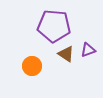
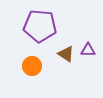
purple pentagon: moved 14 px left
purple triangle: rotated 21 degrees clockwise
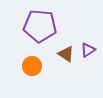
purple triangle: rotated 35 degrees counterclockwise
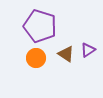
purple pentagon: rotated 12 degrees clockwise
orange circle: moved 4 px right, 8 px up
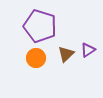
brown triangle: rotated 42 degrees clockwise
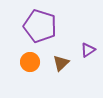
brown triangle: moved 5 px left, 9 px down
orange circle: moved 6 px left, 4 px down
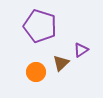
purple triangle: moved 7 px left
orange circle: moved 6 px right, 10 px down
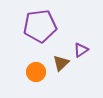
purple pentagon: rotated 24 degrees counterclockwise
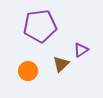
brown triangle: moved 1 px down
orange circle: moved 8 px left, 1 px up
